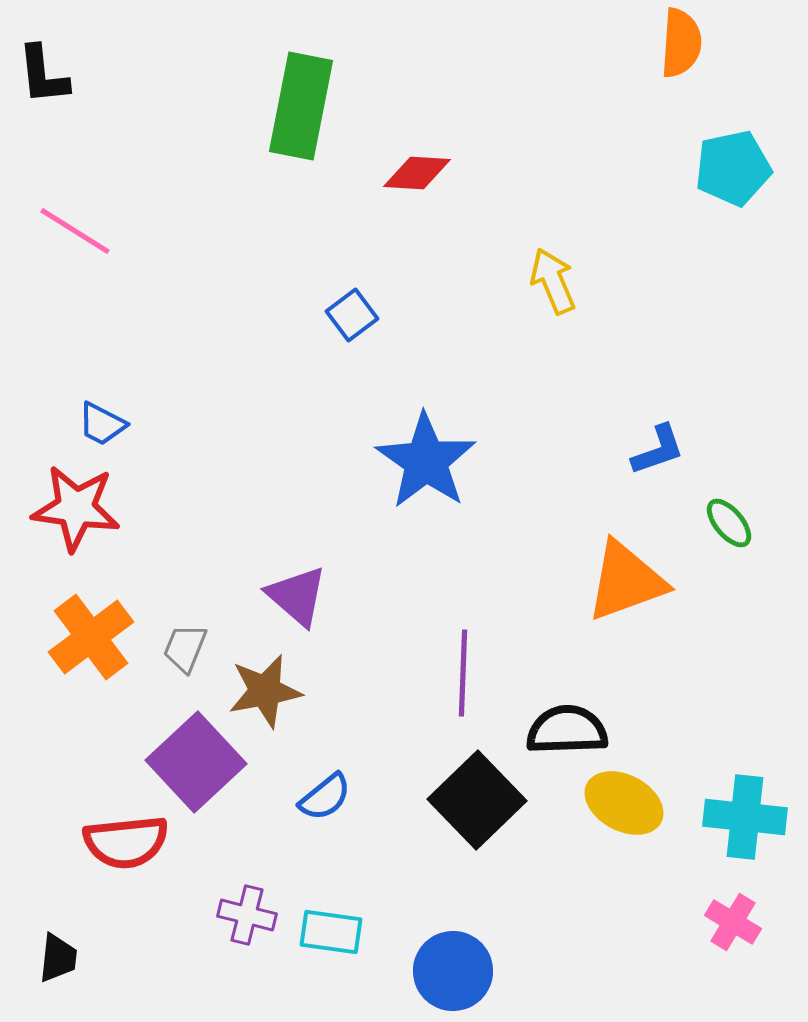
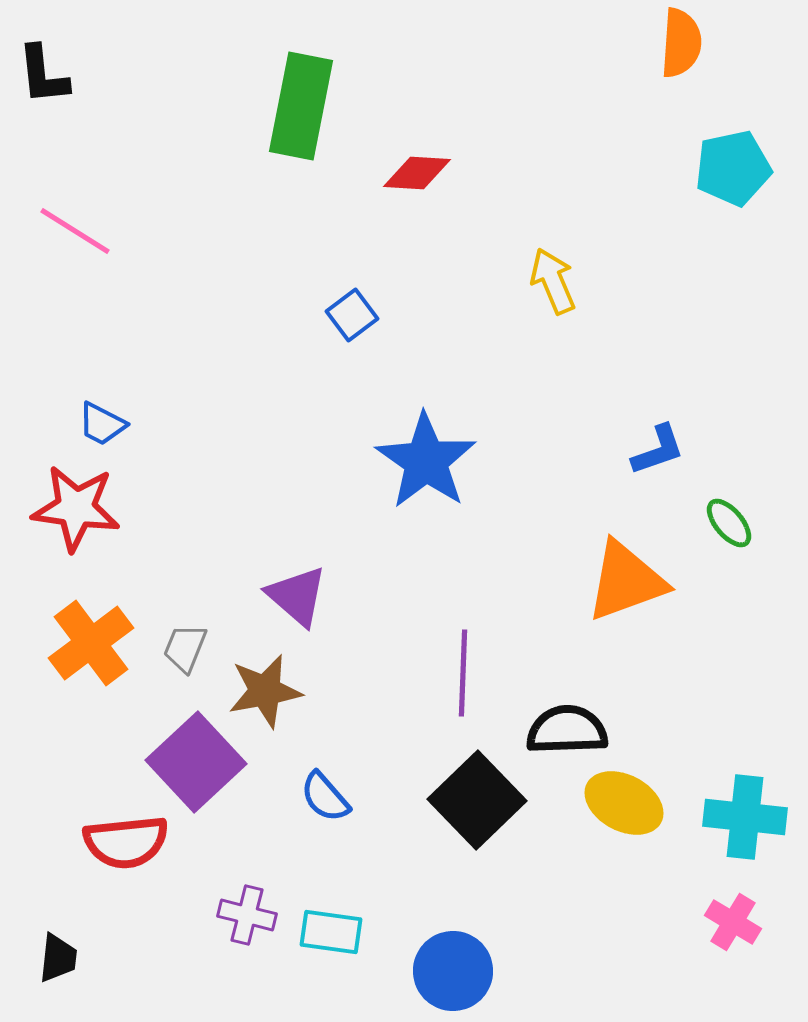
orange cross: moved 6 px down
blue semicircle: rotated 88 degrees clockwise
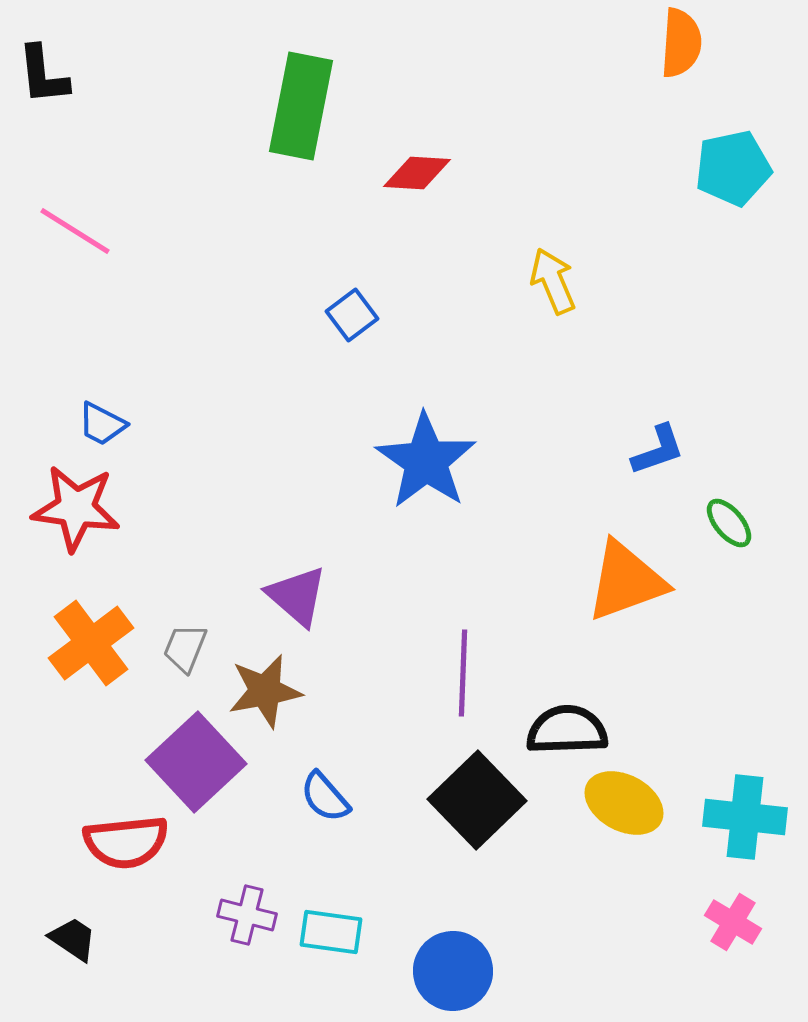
black trapezoid: moved 15 px right, 19 px up; rotated 62 degrees counterclockwise
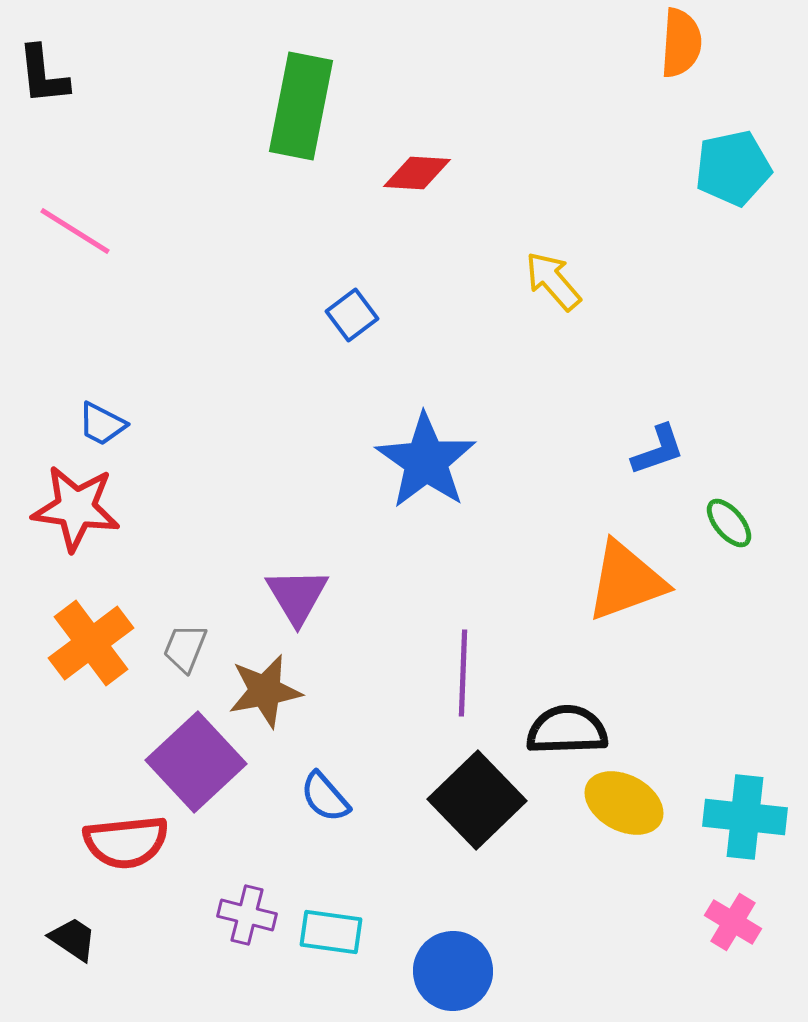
yellow arrow: rotated 18 degrees counterclockwise
purple triangle: rotated 18 degrees clockwise
